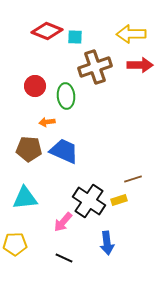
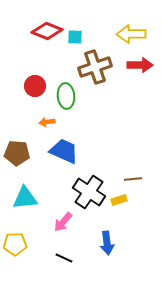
brown pentagon: moved 12 px left, 4 px down
brown line: rotated 12 degrees clockwise
black cross: moved 9 px up
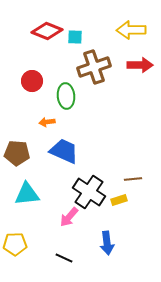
yellow arrow: moved 4 px up
brown cross: moved 1 px left
red circle: moved 3 px left, 5 px up
cyan triangle: moved 2 px right, 4 px up
pink arrow: moved 6 px right, 5 px up
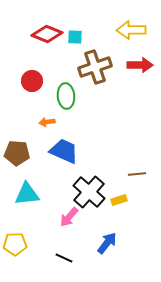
red diamond: moved 3 px down
brown cross: moved 1 px right
brown line: moved 4 px right, 5 px up
black cross: rotated 8 degrees clockwise
blue arrow: rotated 135 degrees counterclockwise
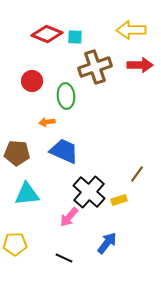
brown line: rotated 48 degrees counterclockwise
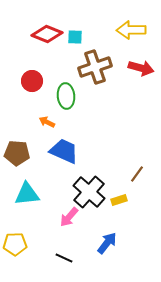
red arrow: moved 1 px right, 3 px down; rotated 15 degrees clockwise
orange arrow: rotated 35 degrees clockwise
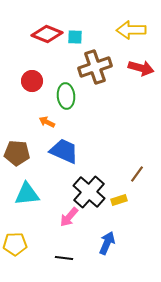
blue arrow: rotated 15 degrees counterclockwise
black line: rotated 18 degrees counterclockwise
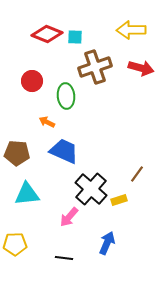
black cross: moved 2 px right, 3 px up
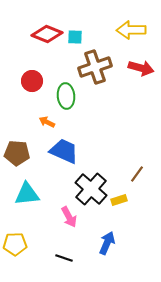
pink arrow: rotated 70 degrees counterclockwise
black line: rotated 12 degrees clockwise
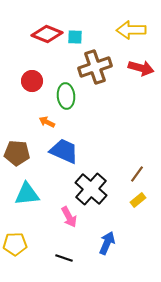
yellow rectangle: moved 19 px right; rotated 21 degrees counterclockwise
